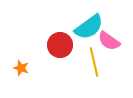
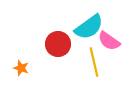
red circle: moved 2 px left, 1 px up
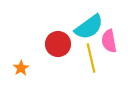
pink semicircle: rotated 45 degrees clockwise
yellow line: moved 3 px left, 4 px up
orange star: rotated 21 degrees clockwise
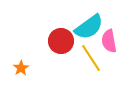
red circle: moved 3 px right, 3 px up
yellow line: rotated 20 degrees counterclockwise
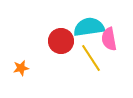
cyan semicircle: rotated 152 degrees counterclockwise
pink semicircle: moved 2 px up
orange star: rotated 21 degrees clockwise
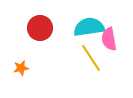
red circle: moved 21 px left, 13 px up
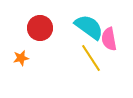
cyan semicircle: rotated 44 degrees clockwise
orange star: moved 10 px up
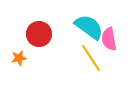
red circle: moved 1 px left, 6 px down
orange star: moved 2 px left
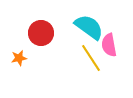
red circle: moved 2 px right, 1 px up
pink semicircle: moved 6 px down
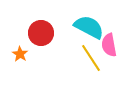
cyan semicircle: rotated 8 degrees counterclockwise
orange star: moved 1 px right, 4 px up; rotated 28 degrees counterclockwise
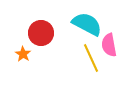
cyan semicircle: moved 2 px left, 3 px up
orange star: moved 3 px right
yellow line: rotated 8 degrees clockwise
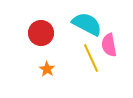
orange star: moved 24 px right, 15 px down
